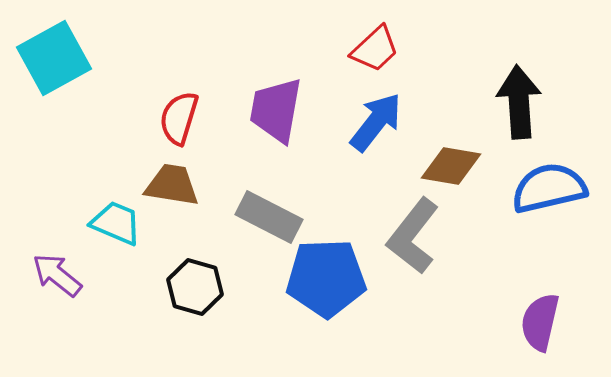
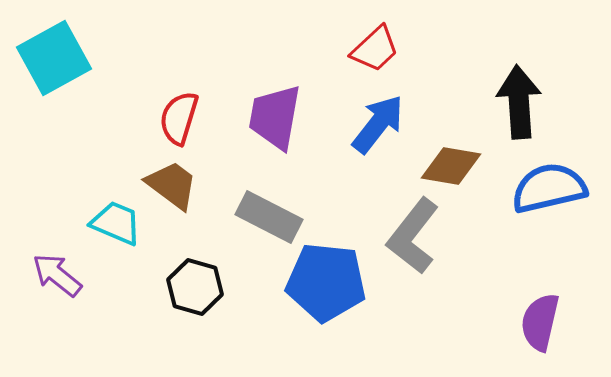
purple trapezoid: moved 1 px left, 7 px down
blue arrow: moved 2 px right, 2 px down
brown trapezoid: rotated 28 degrees clockwise
blue pentagon: moved 4 px down; rotated 8 degrees clockwise
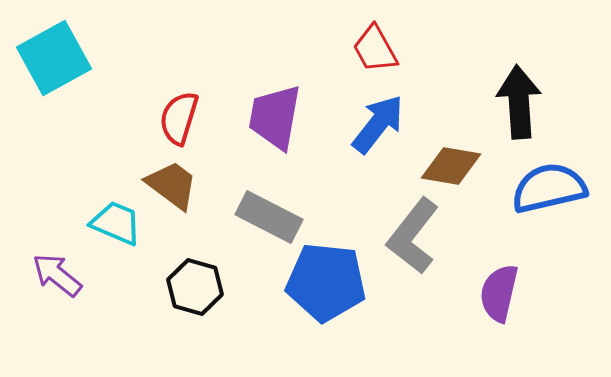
red trapezoid: rotated 104 degrees clockwise
purple semicircle: moved 41 px left, 29 px up
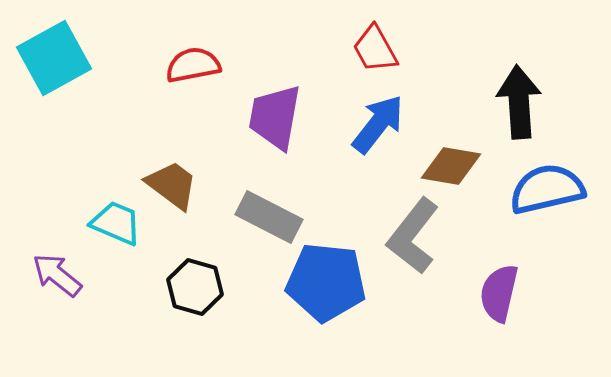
red semicircle: moved 14 px right, 53 px up; rotated 62 degrees clockwise
blue semicircle: moved 2 px left, 1 px down
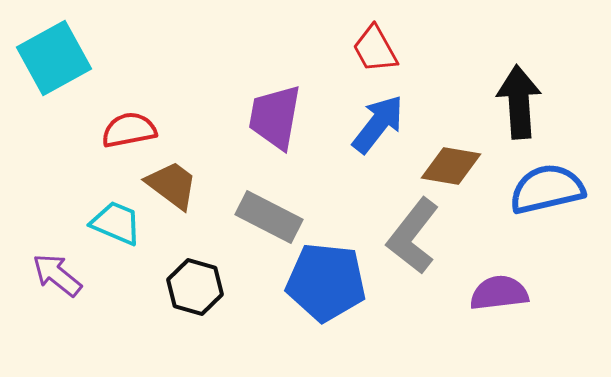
red semicircle: moved 64 px left, 65 px down
purple semicircle: rotated 70 degrees clockwise
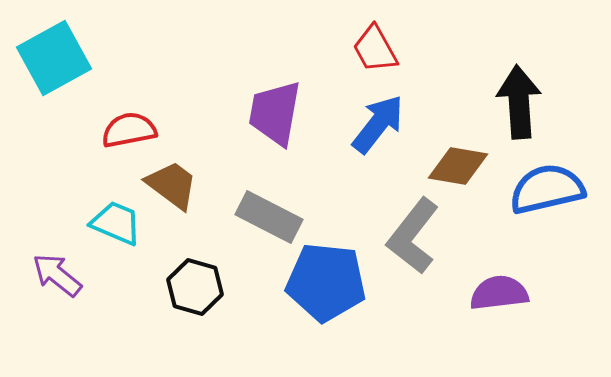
purple trapezoid: moved 4 px up
brown diamond: moved 7 px right
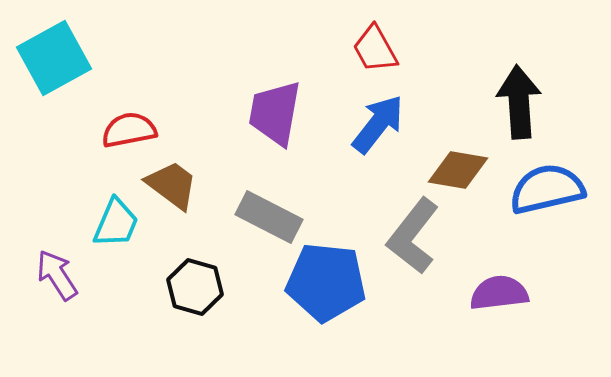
brown diamond: moved 4 px down
cyan trapezoid: rotated 90 degrees clockwise
purple arrow: rotated 18 degrees clockwise
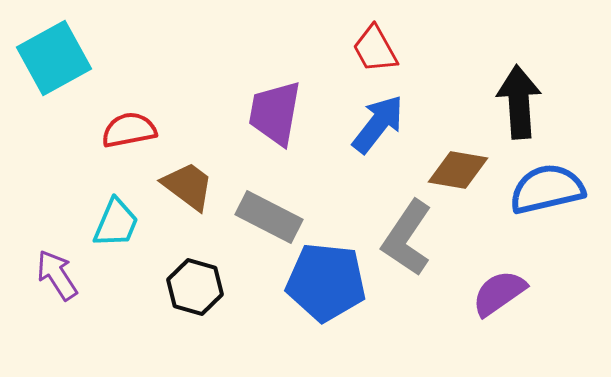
brown trapezoid: moved 16 px right, 1 px down
gray L-shape: moved 6 px left, 2 px down; rotated 4 degrees counterclockwise
purple semicircle: rotated 28 degrees counterclockwise
